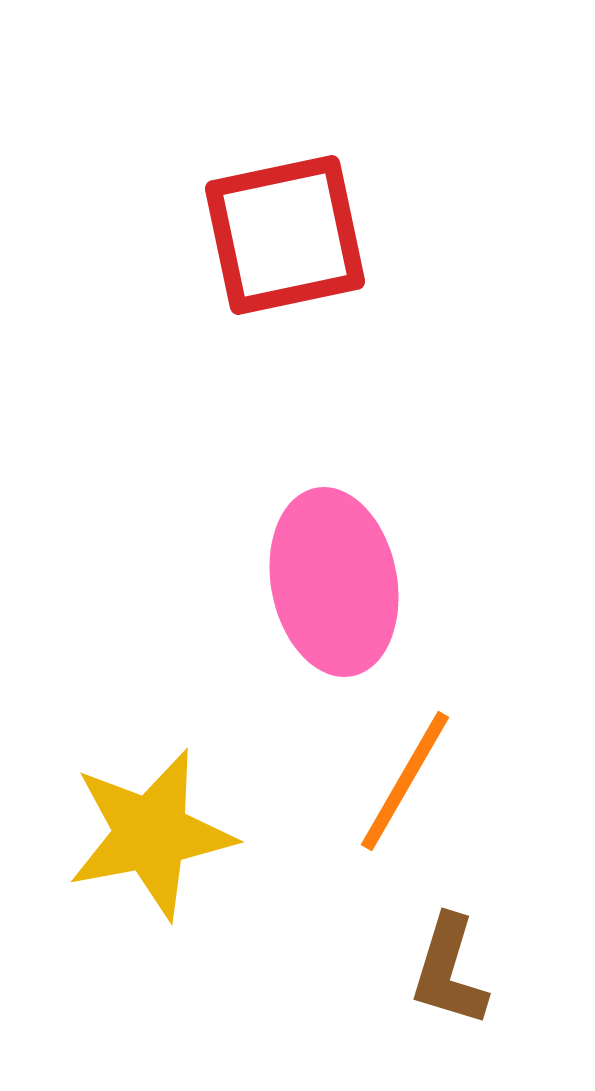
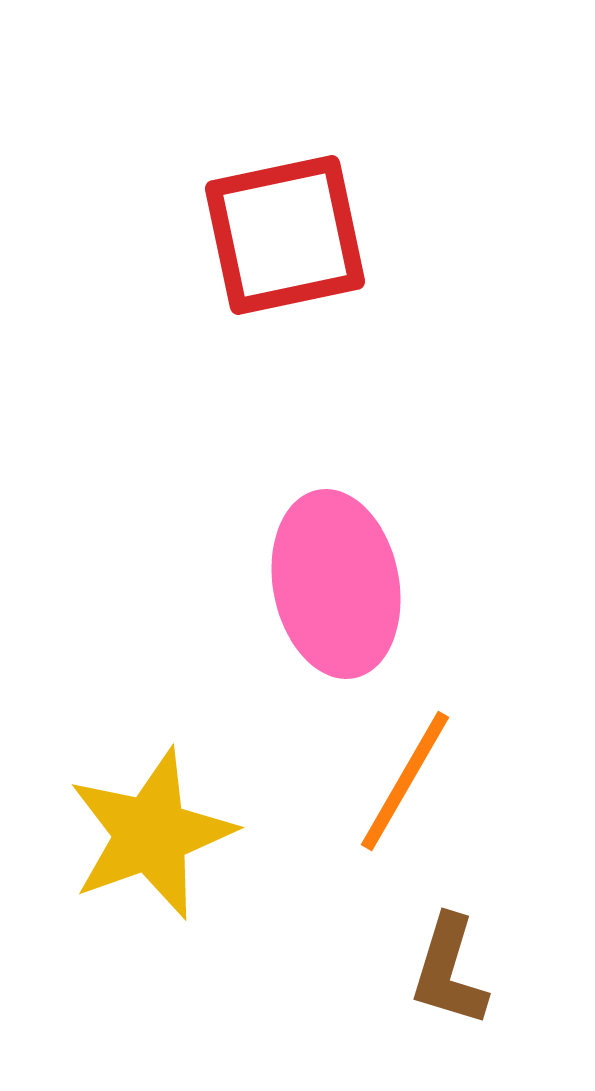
pink ellipse: moved 2 px right, 2 px down
yellow star: rotated 9 degrees counterclockwise
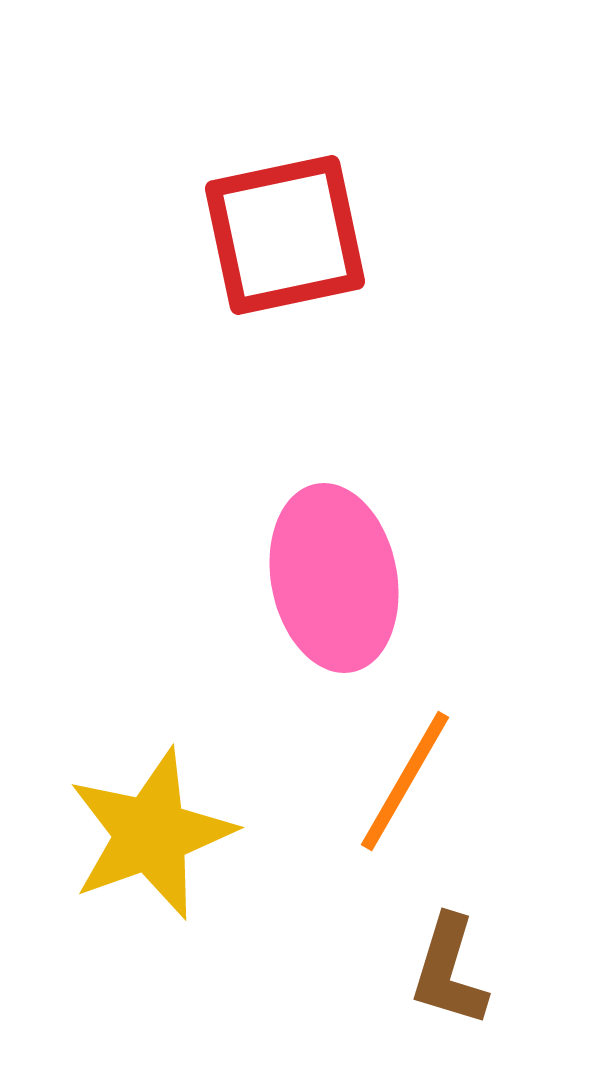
pink ellipse: moved 2 px left, 6 px up
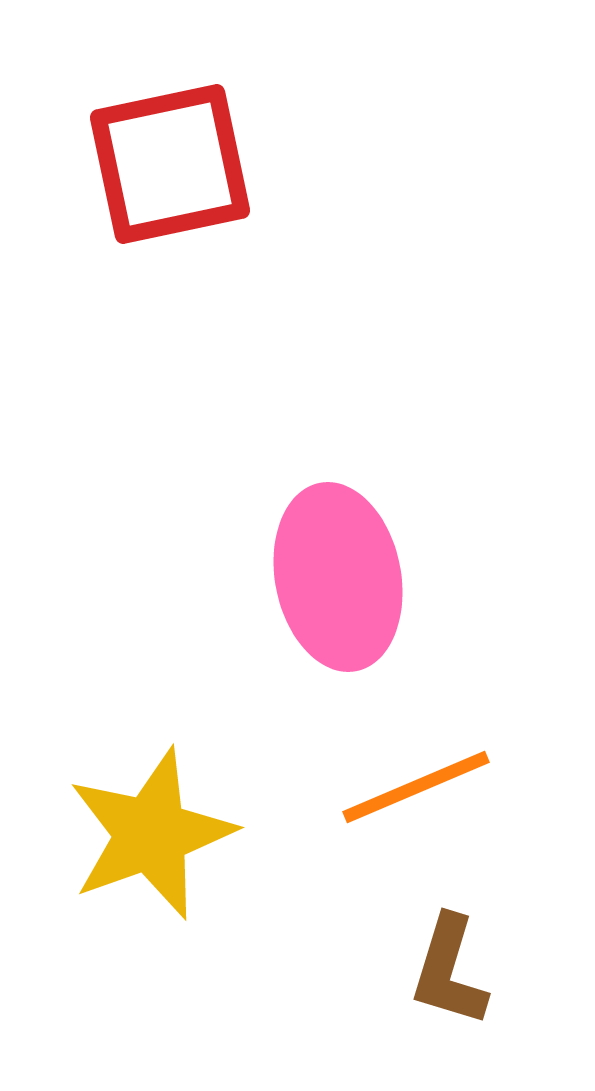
red square: moved 115 px left, 71 px up
pink ellipse: moved 4 px right, 1 px up
orange line: moved 11 px right, 6 px down; rotated 37 degrees clockwise
